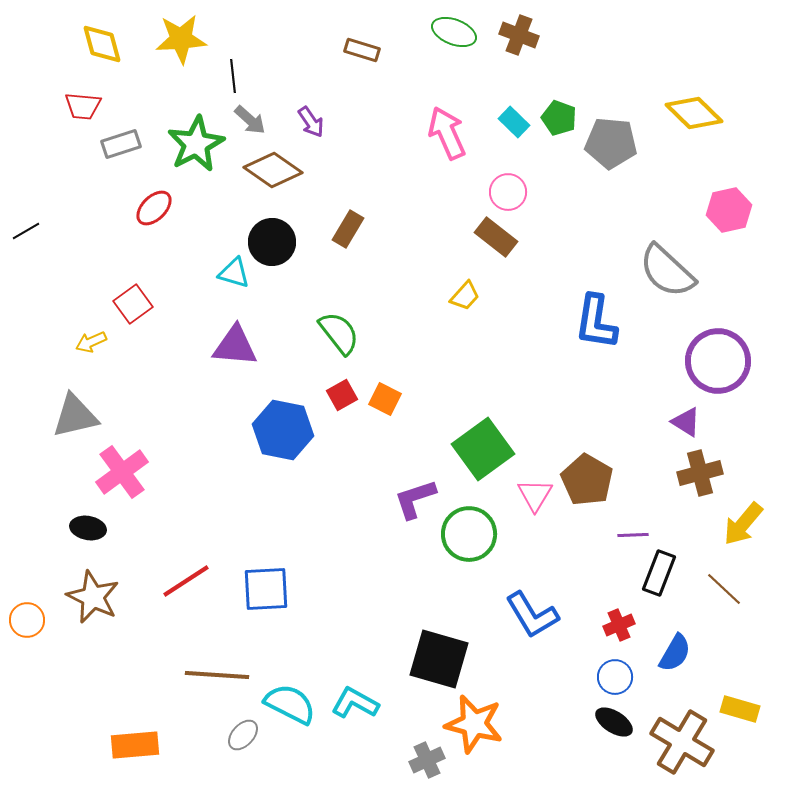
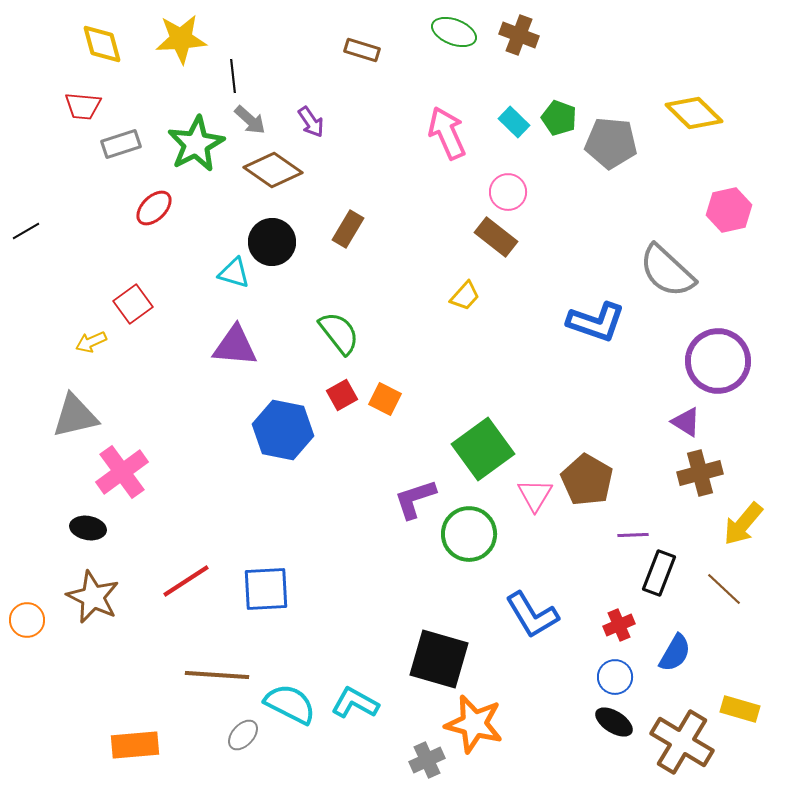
blue L-shape at (596, 322): rotated 80 degrees counterclockwise
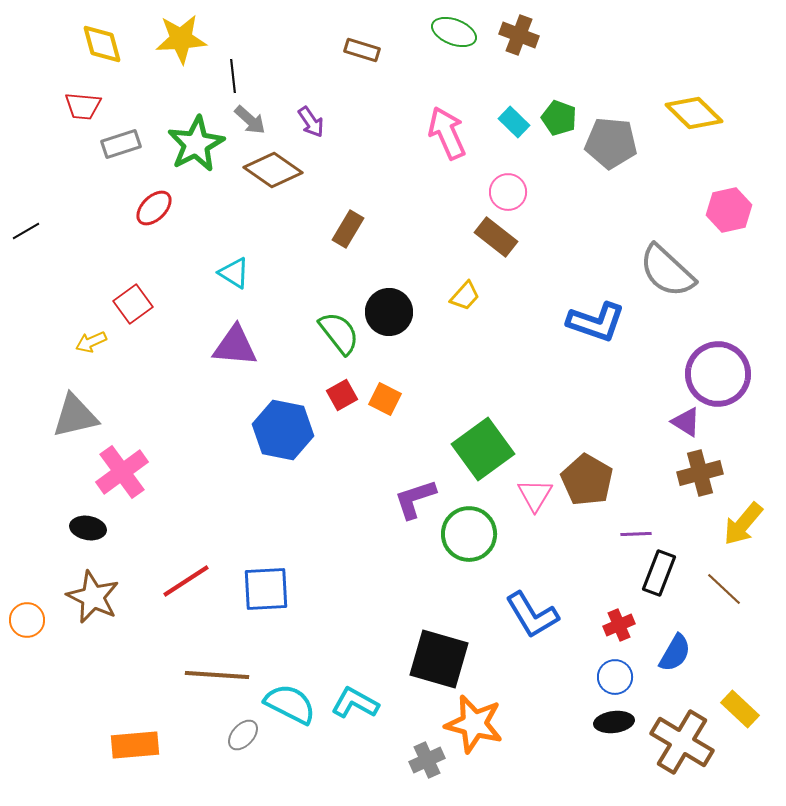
black circle at (272, 242): moved 117 px right, 70 px down
cyan triangle at (234, 273): rotated 16 degrees clockwise
purple circle at (718, 361): moved 13 px down
purple line at (633, 535): moved 3 px right, 1 px up
yellow rectangle at (740, 709): rotated 27 degrees clockwise
black ellipse at (614, 722): rotated 39 degrees counterclockwise
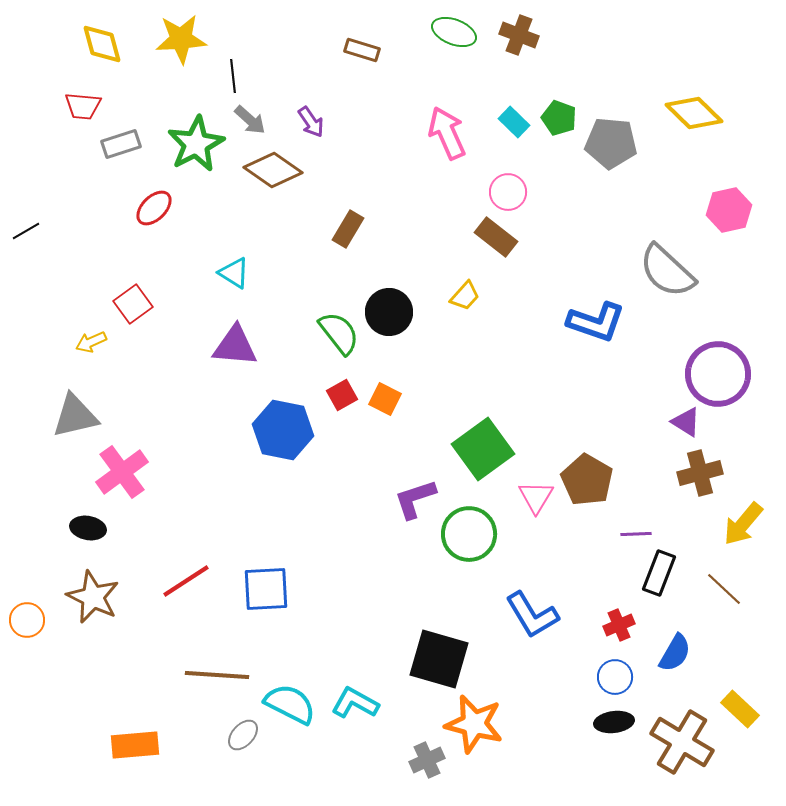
pink triangle at (535, 495): moved 1 px right, 2 px down
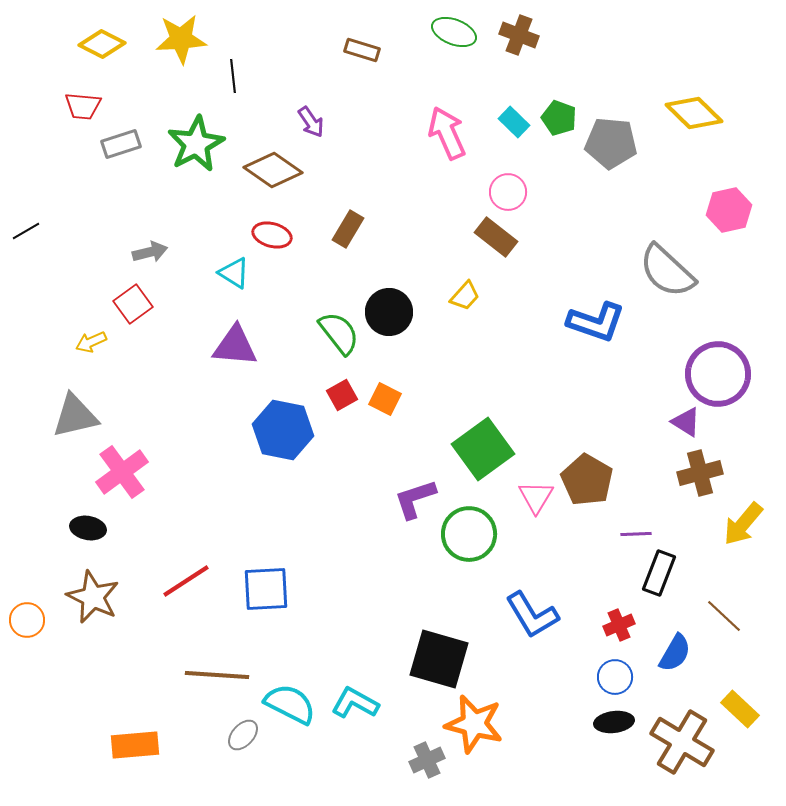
yellow diamond at (102, 44): rotated 48 degrees counterclockwise
gray arrow at (250, 120): moved 100 px left, 132 px down; rotated 56 degrees counterclockwise
red ellipse at (154, 208): moved 118 px right, 27 px down; rotated 60 degrees clockwise
brown line at (724, 589): moved 27 px down
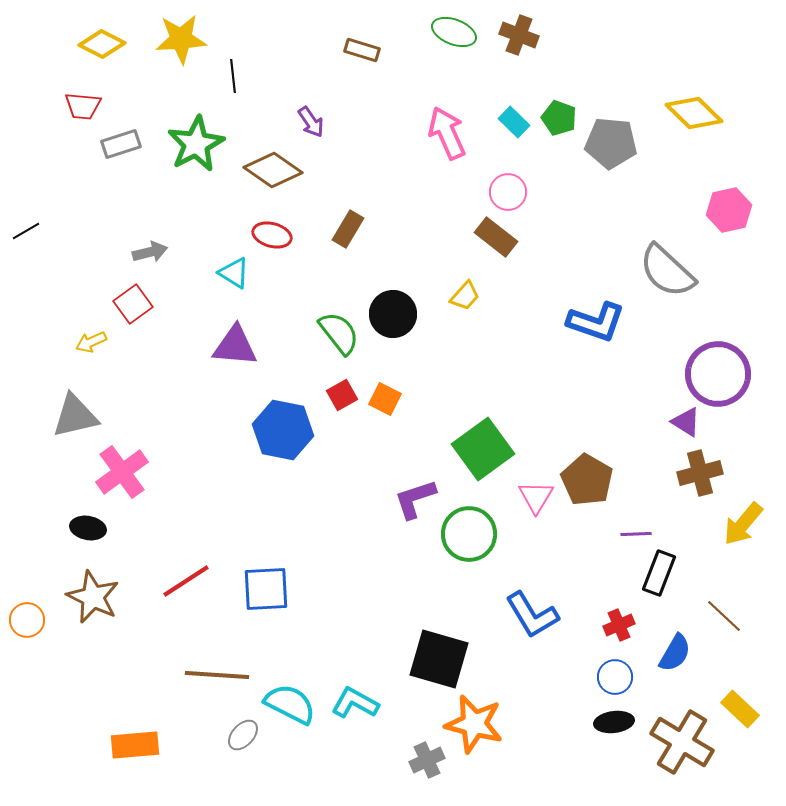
black circle at (389, 312): moved 4 px right, 2 px down
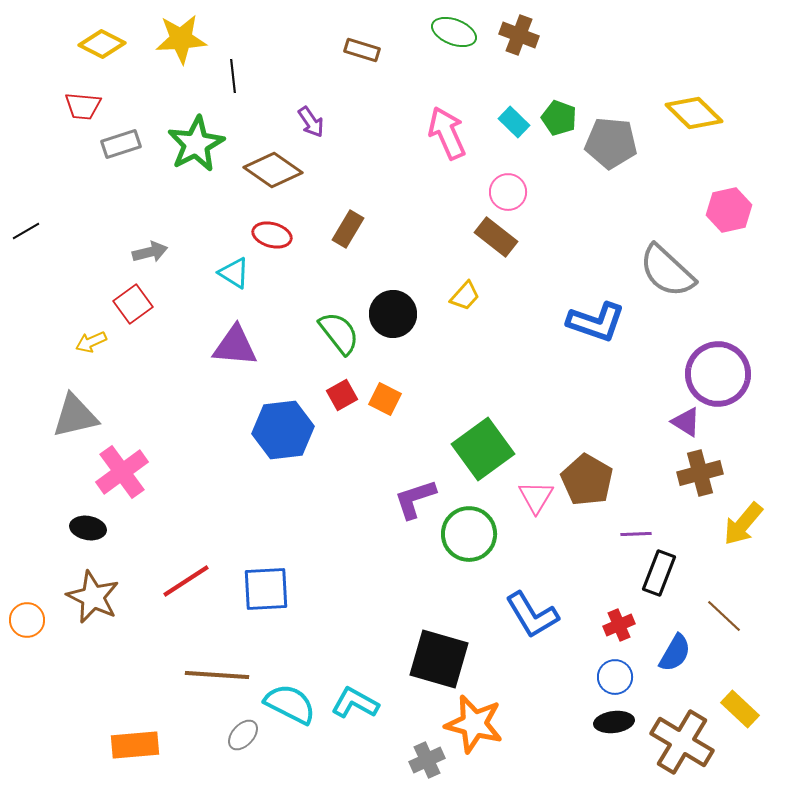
blue hexagon at (283, 430): rotated 18 degrees counterclockwise
